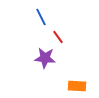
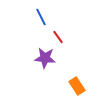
orange rectangle: rotated 54 degrees clockwise
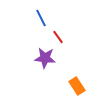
blue line: moved 1 px down
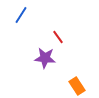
blue line: moved 20 px left, 3 px up; rotated 60 degrees clockwise
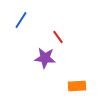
blue line: moved 5 px down
orange rectangle: rotated 60 degrees counterclockwise
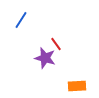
red line: moved 2 px left, 7 px down
purple star: rotated 10 degrees clockwise
